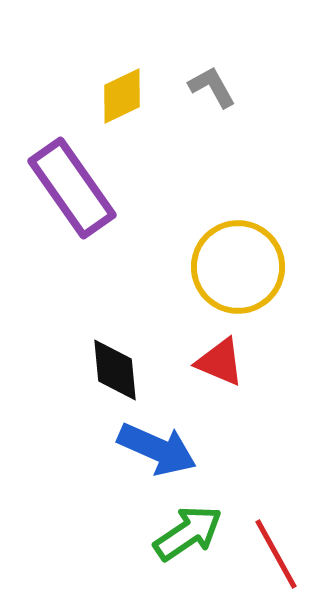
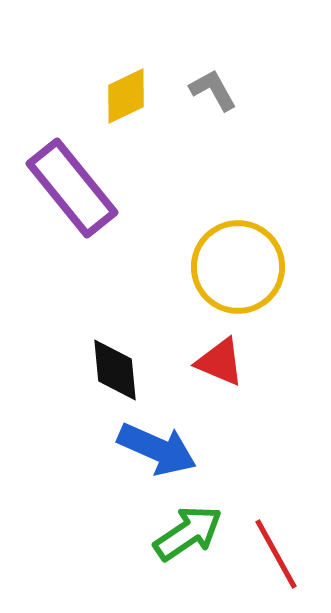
gray L-shape: moved 1 px right, 3 px down
yellow diamond: moved 4 px right
purple rectangle: rotated 4 degrees counterclockwise
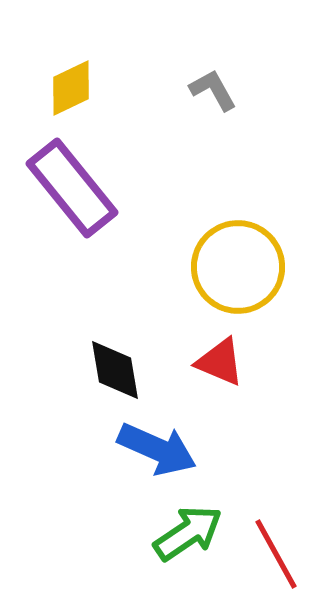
yellow diamond: moved 55 px left, 8 px up
black diamond: rotated 4 degrees counterclockwise
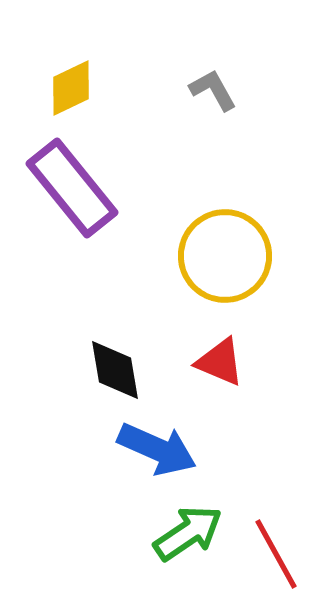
yellow circle: moved 13 px left, 11 px up
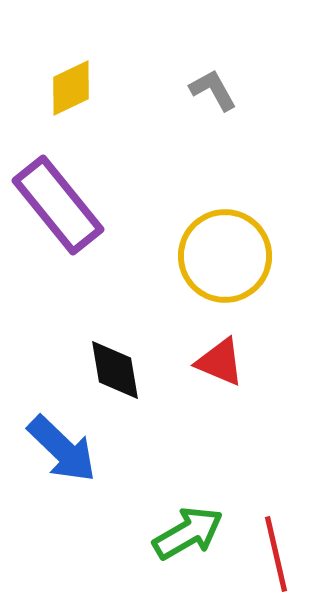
purple rectangle: moved 14 px left, 17 px down
blue arrow: moved 95 px left; rotated 20 degrees clockwise
green arrow: rotated 4 degrees clockwise
red line: rotated 16 degrees clockwise
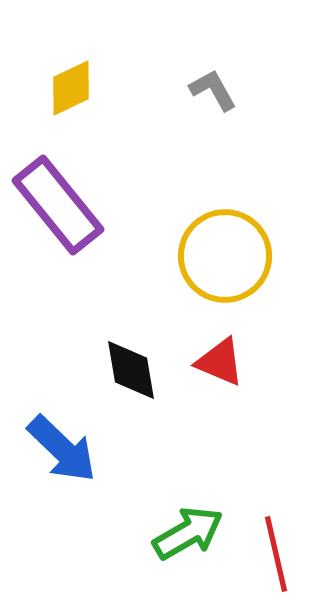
black diamond: moved 16 px right
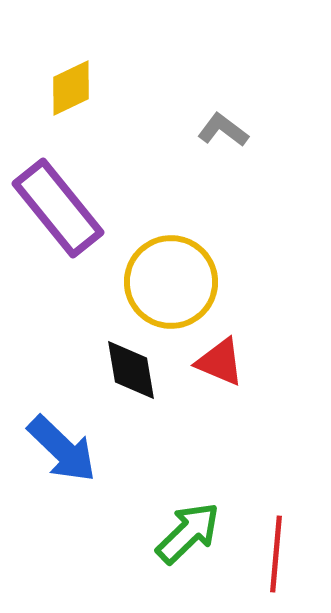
gray L-shape: moved 10 px right, 40 px down; rotated 24 degrees counterclockwise
purple rectangle: moved 3 px down
yellow circle: moved 54 px left, 26 px down
green arrow: rotated 14 degrees counterclockwise
red line: rotated 18 degrees clockwise
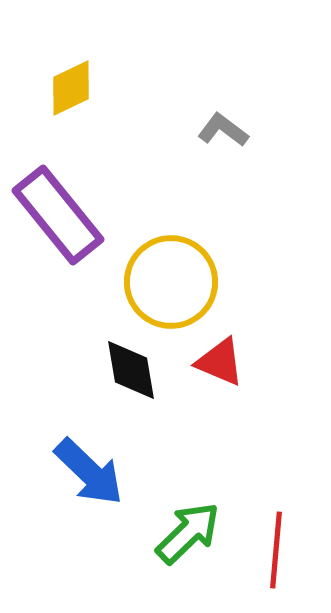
purple rectangle: moved 7 px down
blue arrow: moved 27 px right, 23 px down
red line: moved 4 px up
